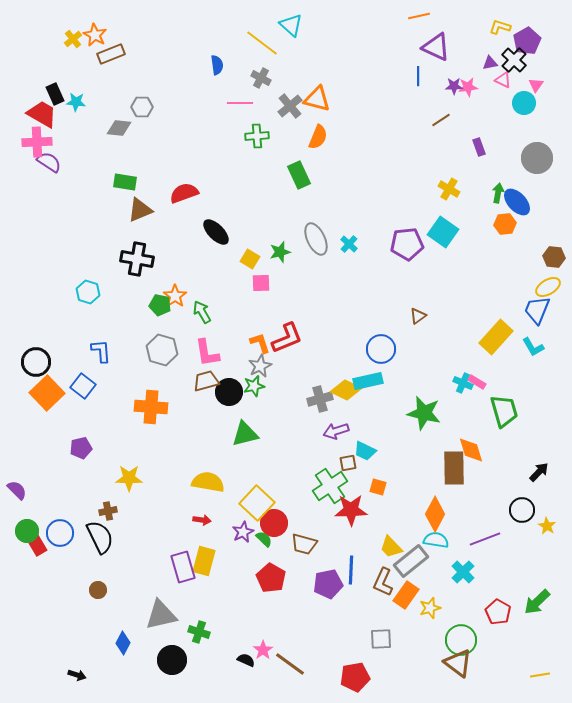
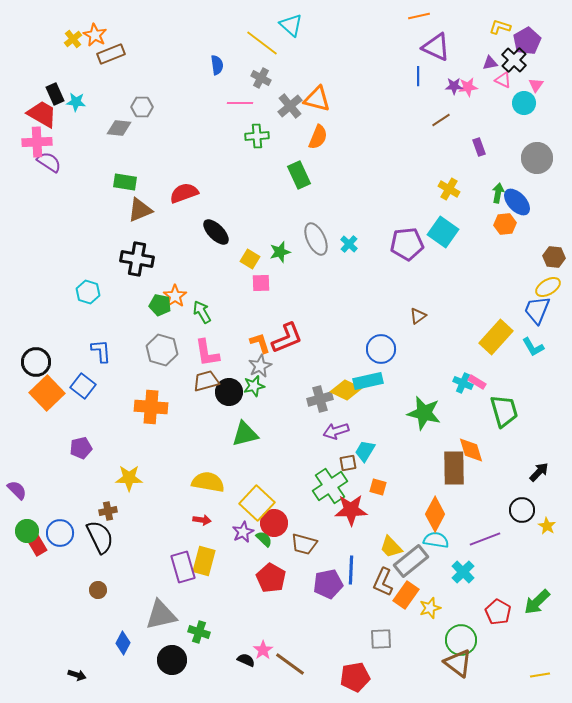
cyan trapezoid at (365, 451): rotated 95 degrees clockwise
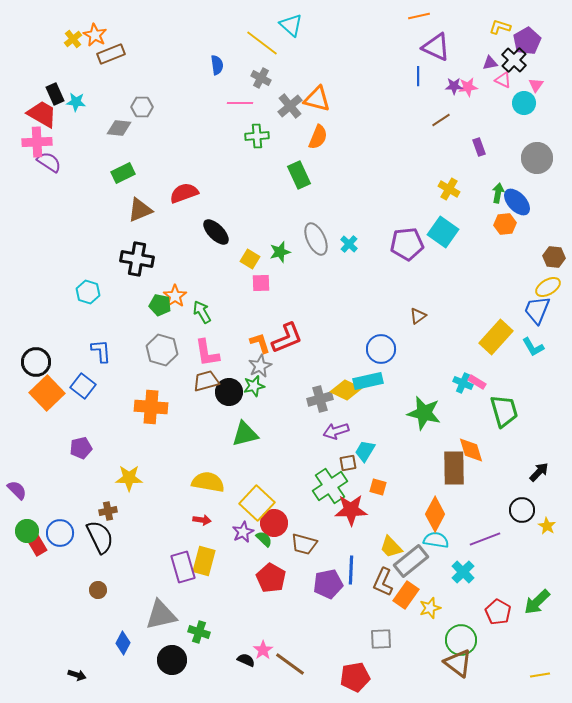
green rectangle at (125, 182): moved 2 px left, 9 px up; rotated 35 degrees counterclockwise
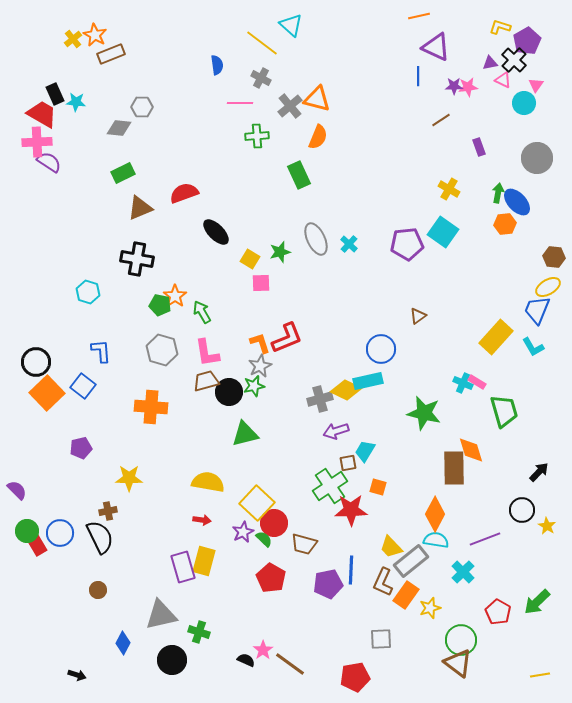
brown triangle at (140, 210): moved 2 px up
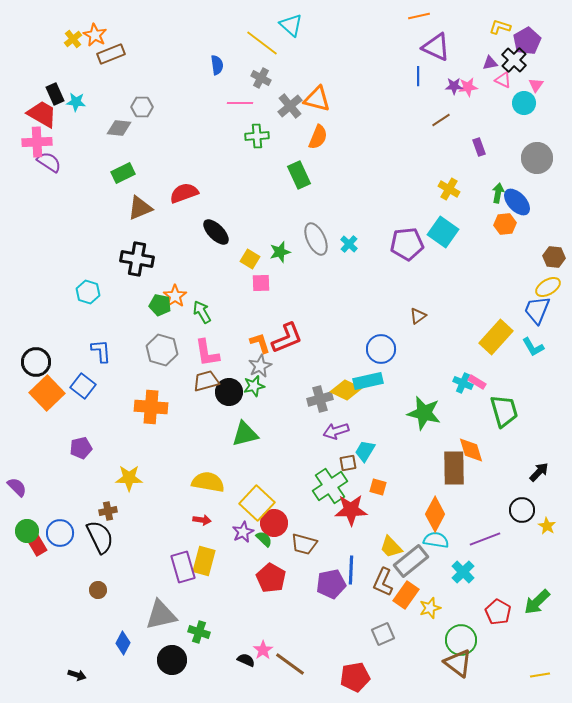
purple semicircle at (17, 490): moved 3 px up
purple pentagon at (328, 584): moved 3 px right
gray square at (381, 639): moved 2 px right, 5 px up; rotated 20 degrees counterclockwise
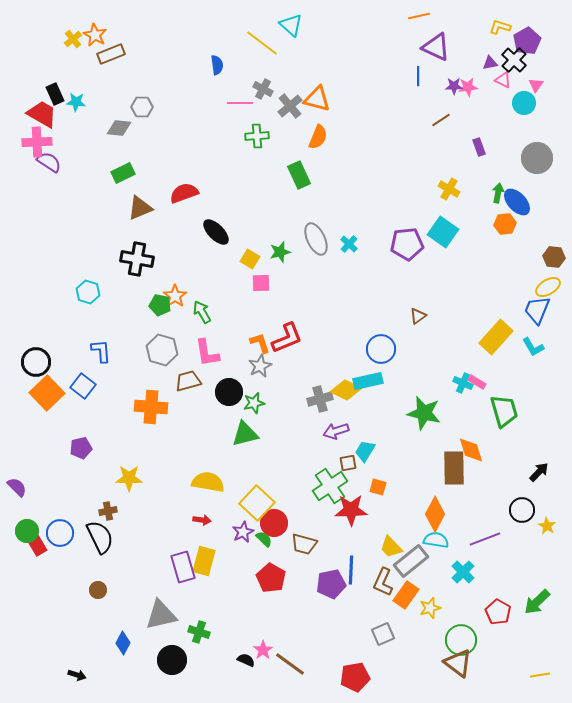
gray cross at (261, 78): moved 2 px right, 11 px down
brown trapezoid at (206, 381): moved 18 px left
green star at (254, 386): moved 17 px down
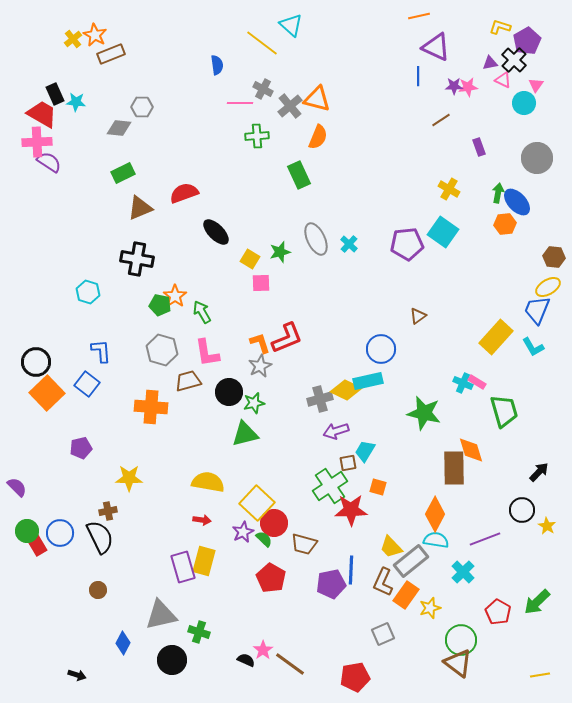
blue square at (83, 386): moved 4 px right, 2 px up
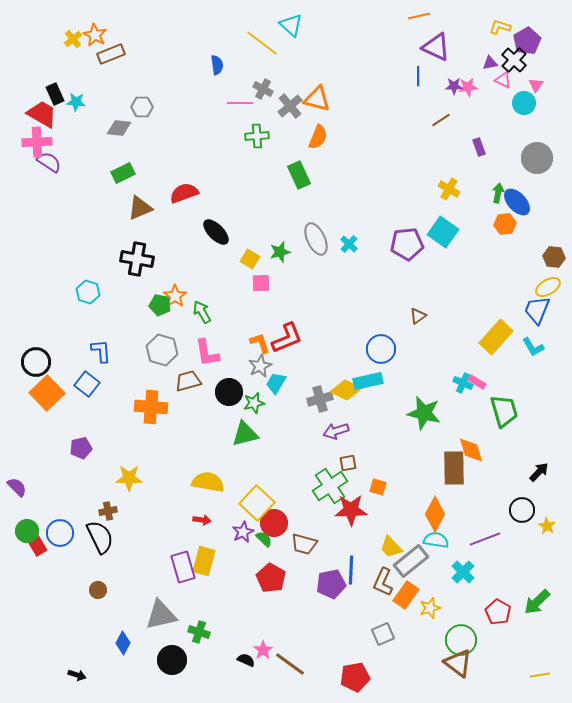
cyan trapezoid at (365, 451): moved 89 px left, 68 px up
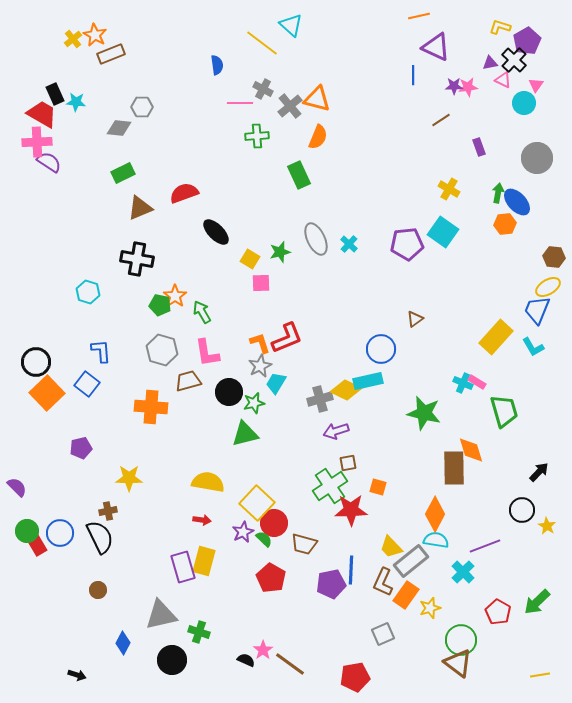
blue line at (418, 76): moved 5 px left, 1 px up
brown triangle at (418, 316): moved 3 px left, 3 px down
purple line at (485, 539): moved 7 px down
